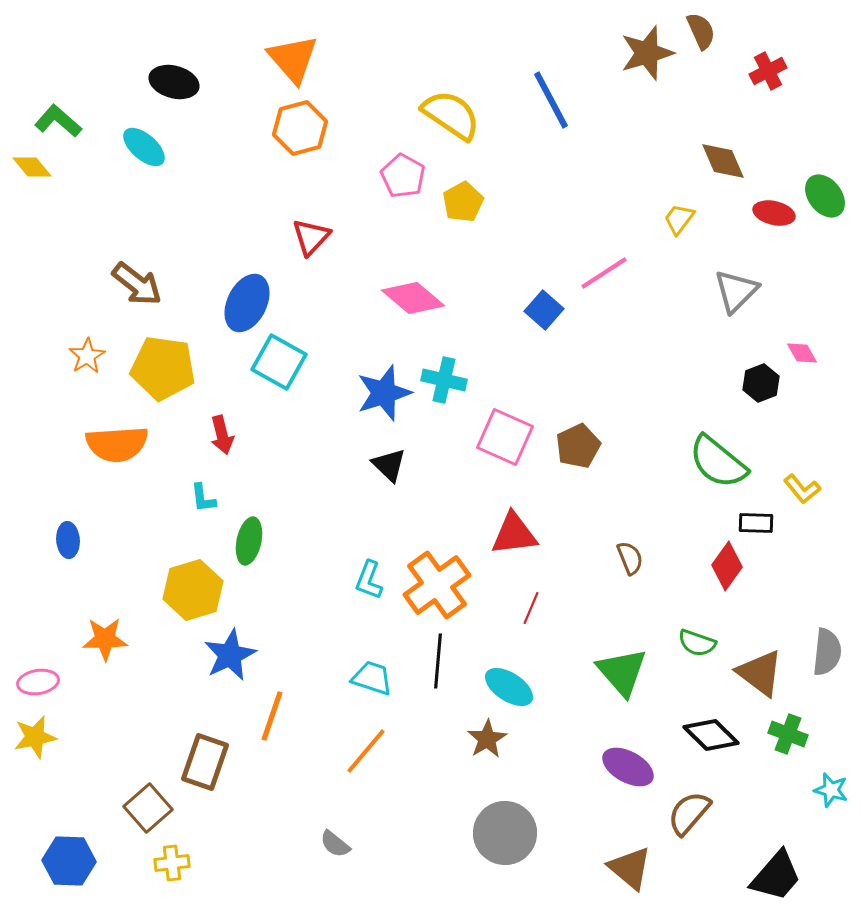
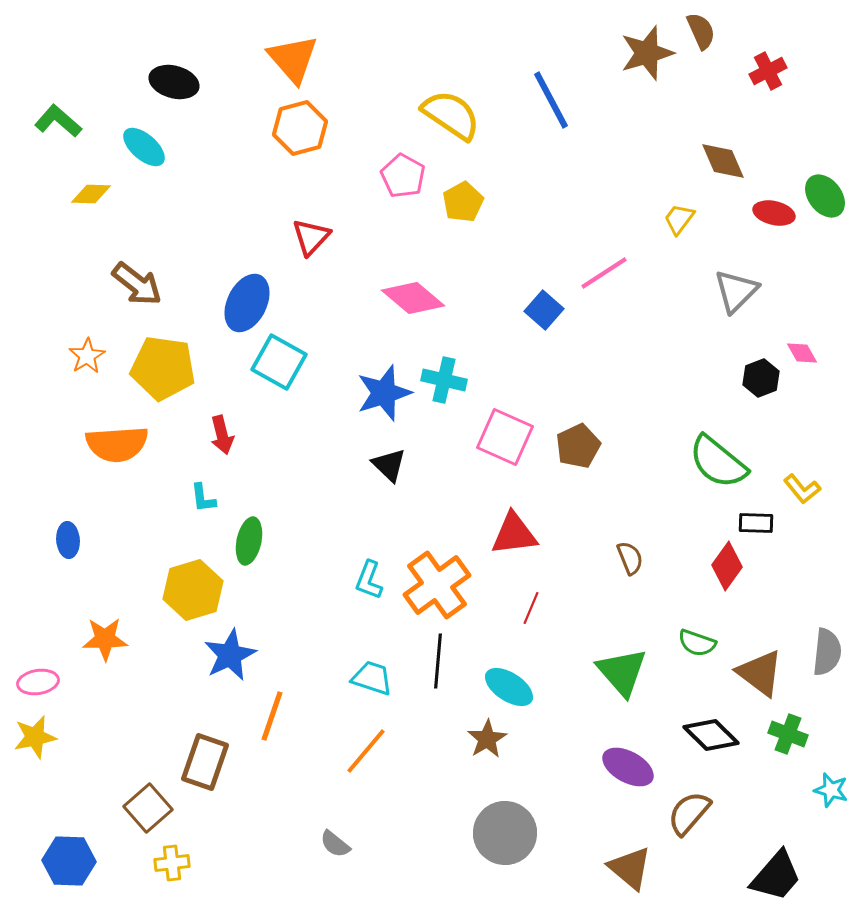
yellow diamond at (32, 167): moved 59 px right, 27 px down; rotated 48 degrees counterclockwise
black hexagon at (761, 383): moved 5 px up
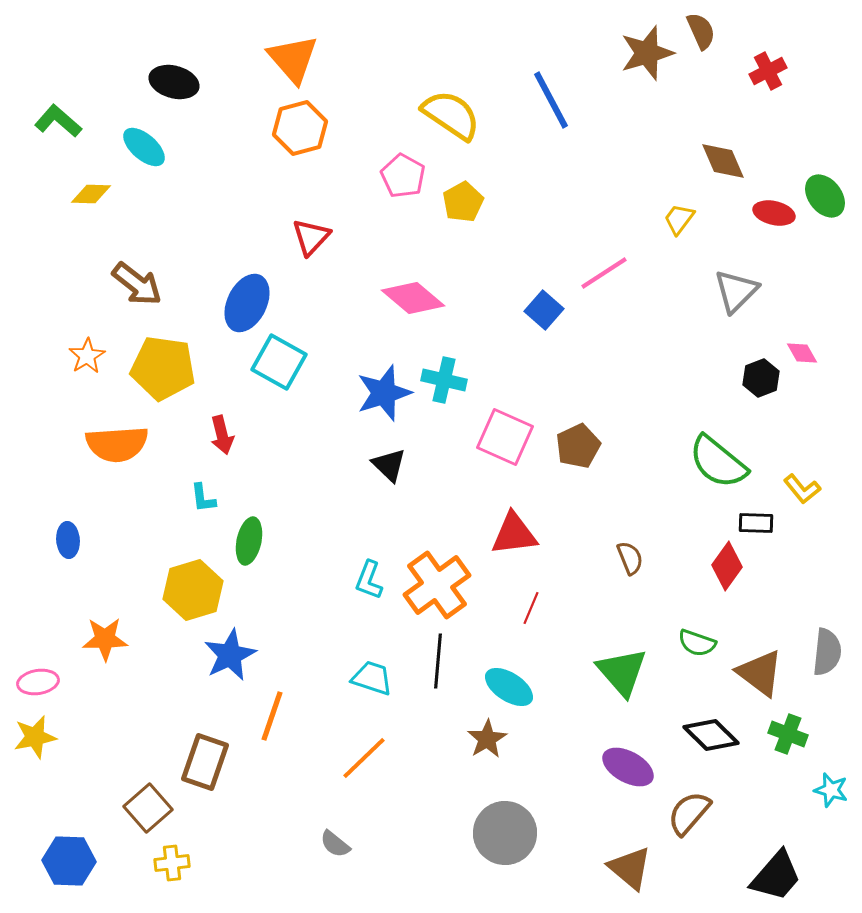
orange line at (366, 751): moved 2 px left, 7 px down; rotated 6 degrees clockwise
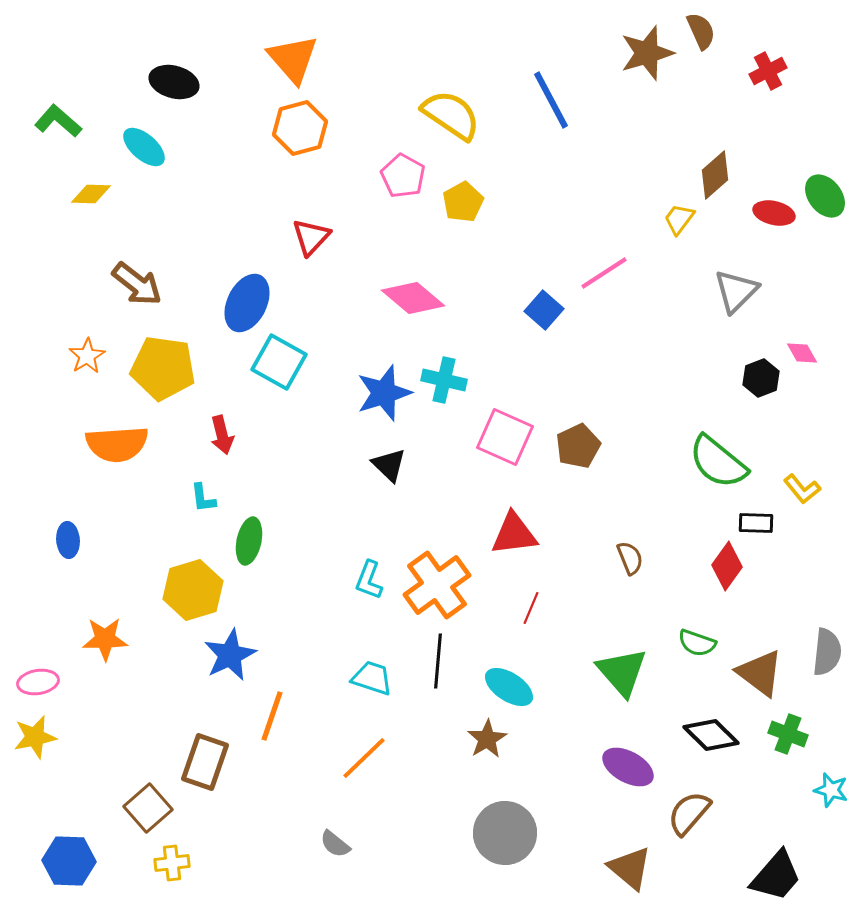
brown diamond at (723, 161): moved 8 px left, 14 px down; rotated 72 degrees clockwise
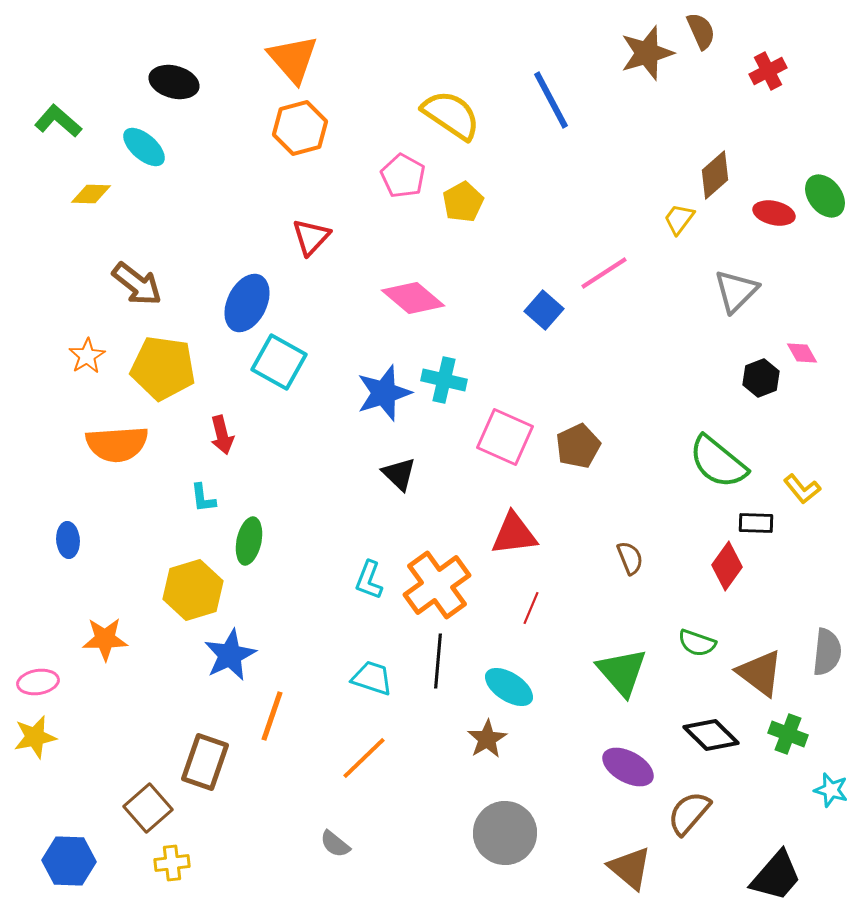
black triangle at (389, 465): moved 10 px right, 9 px down
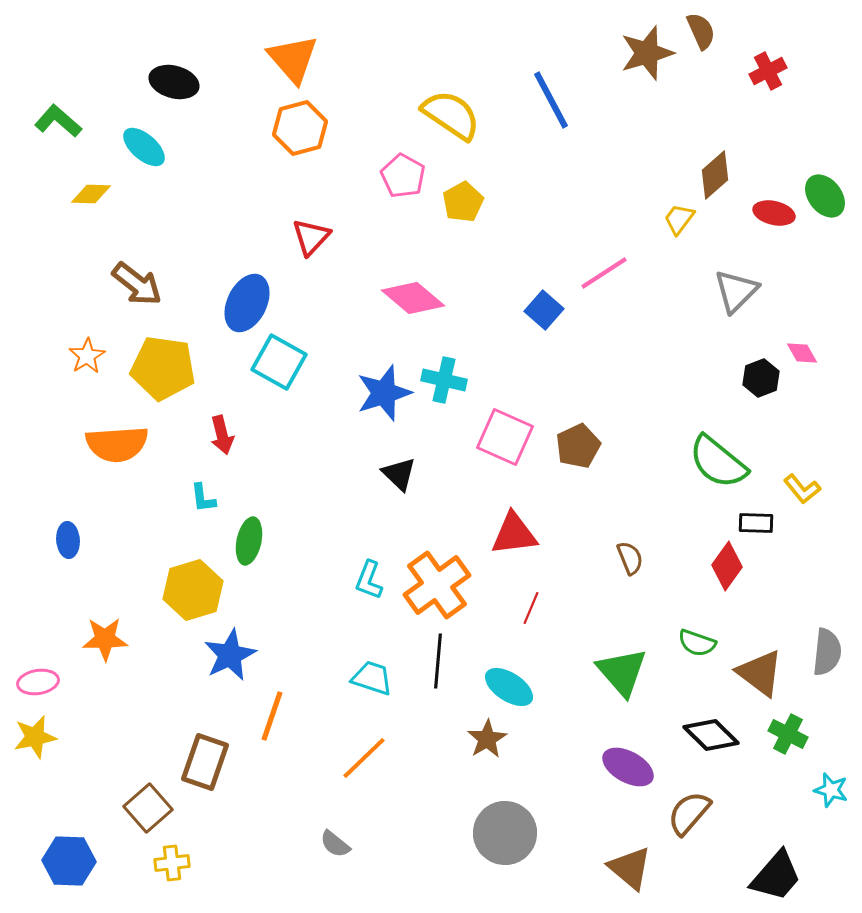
green cross at (788, 734): rotated 6 degrees clockwise
